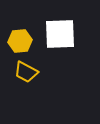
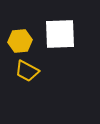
yellow trapezoid: moved 1 px right, 1 px up
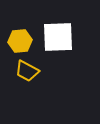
white square: moved 2 px left, 3 px down
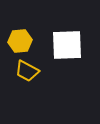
white square: moved 9 px right, 8 px down
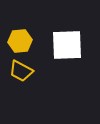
yellow trapezoid: moved 6 px left
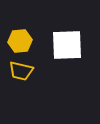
yellow trapezoid: rotated 15 degrees counterclockwise
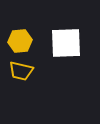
white square: moved 1 px left, 2 px up
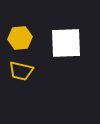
yellow hexagon: moved 3 px up
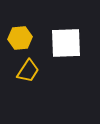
yellow trapezoid: moved 7 px right; rotated 70 degrees counterclockwise
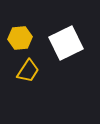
white square: rotated 24 degrees counterclockwise
